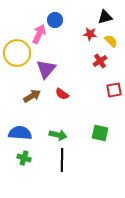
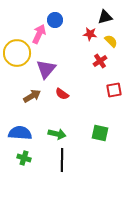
green arrow: moved 1 px left, 1 px up
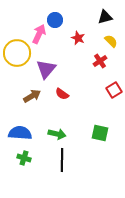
red star: moved 12 px left, 4 px down; rotated 16 degrees clockwise
red square: rotated 21 degrees counterclockwise
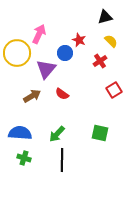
blue circle: moved 10 px right, 33 px down
red star: moved 1 px right, 2 px down
green arrow: rotated 120 degrees clockwise
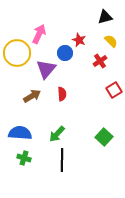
red semicircle: rotated 128 degrees counterclockwise
green square: moved 4 px right, 4 px down; rotated 30 degrees clockwise
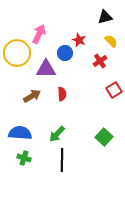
purple triangle: rotated 50 degrees clockwise
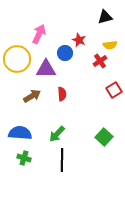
yellow semicircle: moved 1 px left, 4 px down; rotated 128 degrees clockwise
yellow circle: moved 6 px down
